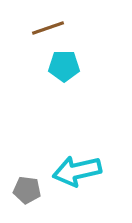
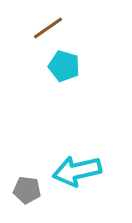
brown line: rotated 16 degrees counterclockwise
cyan pentagon: rotated 16 degrees clockwise
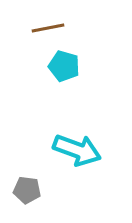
brown line: rotated 24 degrees clockwise
cyan arrow: moved 21 px up; rotated 147 degrees counterclockwise
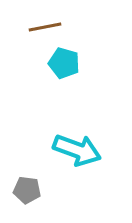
brown line: moved 3 px left, 1 px up
cyan pentagon: moved 3 px up
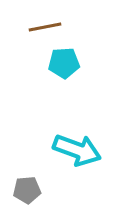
cyan pentagon: rotated 20 degrees counterclockwise
gray pentagon: rotated 12 degrees counterclockwise
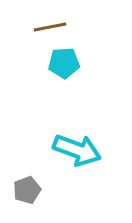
brown line: moved 5 px right
gray pentagon: rotated 16 degrees counterclockwise
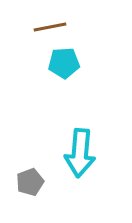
cyan arrow: moved 3 px right, 3 px down; rotated 75 degrees clockwise
gray pentagon: moved 3 px right, 8 px up
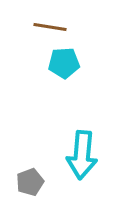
brown line: rotated 20 degrees clockwise
cyan arrow: moved 2 px right, 2 px down
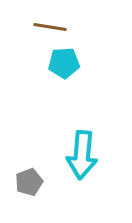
gray pentagon: moved 1 px left
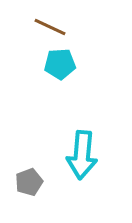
brown line: rotated 16 degrees clockwise
cyan pentagon: moved 4 px left, 1 px down
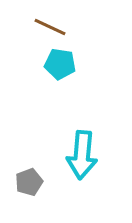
cyan pentagon: rotated 12 degrees clockwise
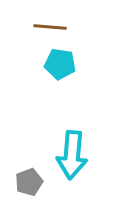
brown line: rotated 20 degrees counterclockwise
cyan arrow: moved 10 px left
